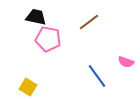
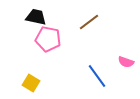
yellow square: moved 3 px right, 4 px up
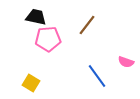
brown line: moved 2 px left, 3 px down; rotated 15 degrees counterclockwise
pink pentagon: rotated 15 degrees counterclockwise
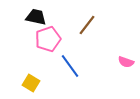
pink pentagon: rotated 15 degrees counterclockwise
blue line: moved 27 px left, 10 px up
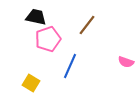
blue line: rotated 60 degrees clockwise
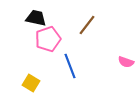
black trapezoid: moved 1 px down
blue line: rotated 45 degrees counterclockwise
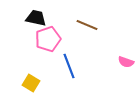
brown line: rotated 75 degrees clockwise
blue line: moved 1 px left
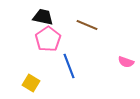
black trapezoid: moved 7 px right, 1 px up
pink pentagon: rotated 15 degrees counterclockwise
